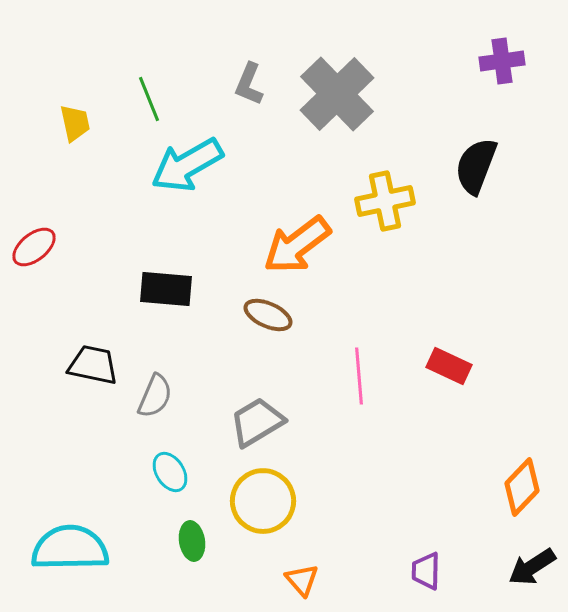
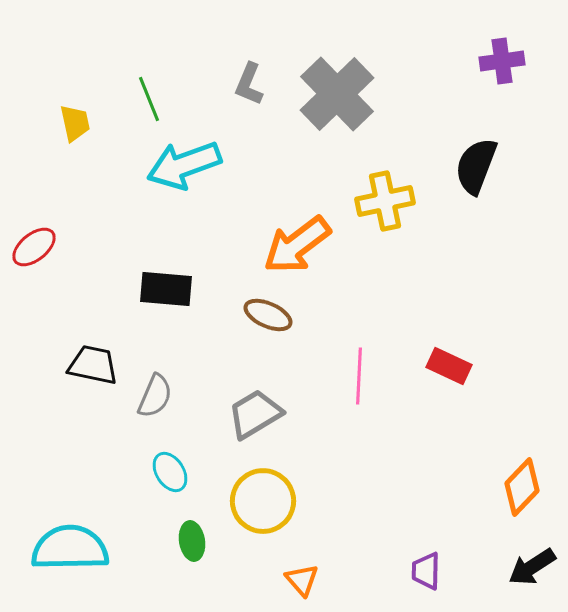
cyan arrow: moved 3 px left; rotated 10 degrees clockwise
pink line: rotated 8 degrees clockwise
gray trapezoid: moved 2 px left, 8 px up
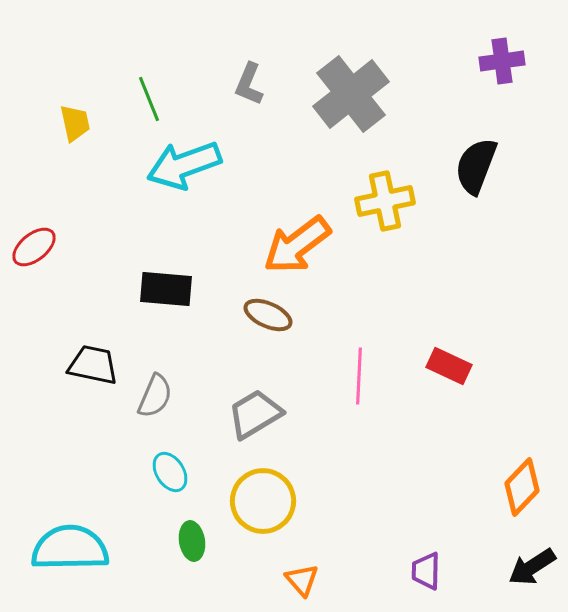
gray cross: moved 14 px right; rotated 6 degrees clockwise
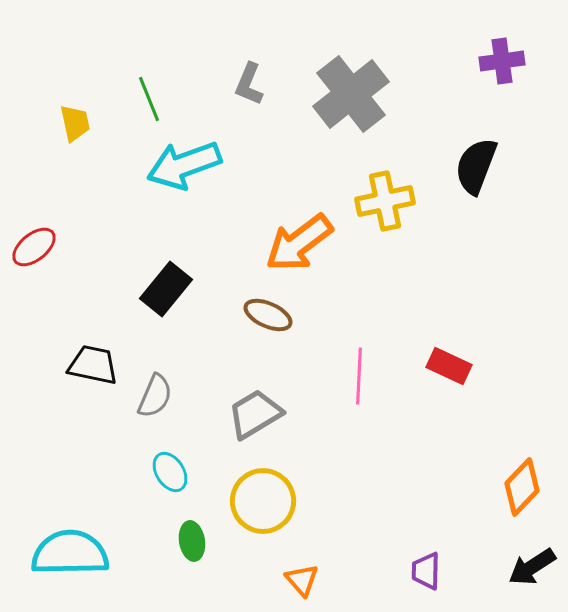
orange arrow: moved 2 px right, 2 px up
black rectangle: rotated 56 degrees counterclockwise
cyan semicircle: moved 5 px down
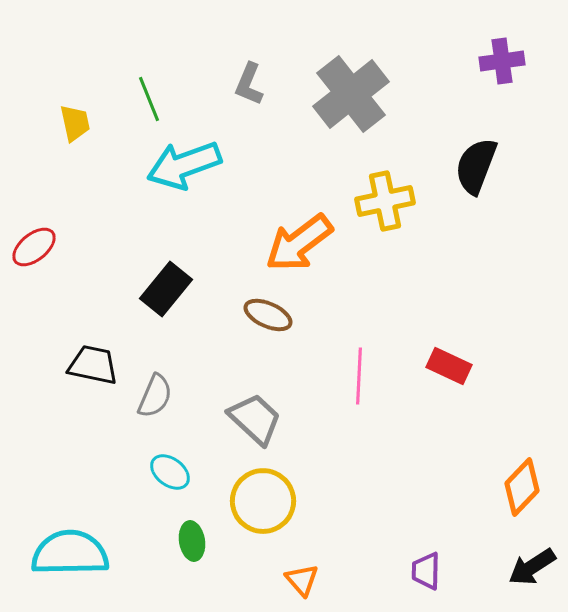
gray trapezoid: moved 5 px down; rotated 74 degrees clockwise
cyan ellipse: rotated 21 degrees counterclockwise
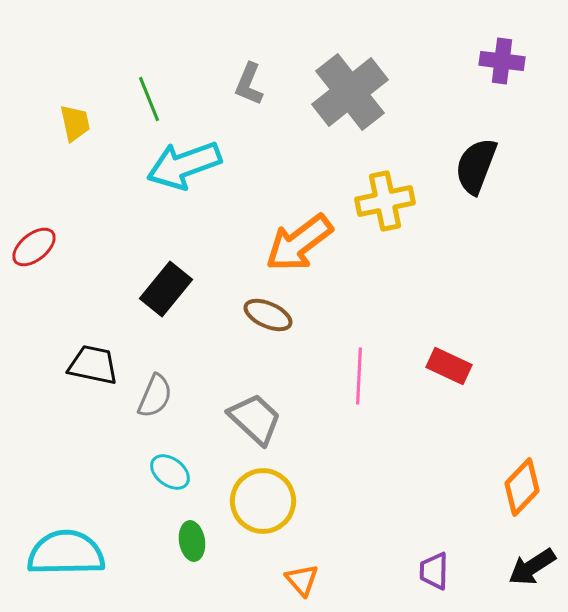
purple cross: rotated 15 degrees clockwise
gray cross: moved 1 px left, 2 px up
cyan semicircle: moved 4 px left
purple trapezoid: moved 8 px right
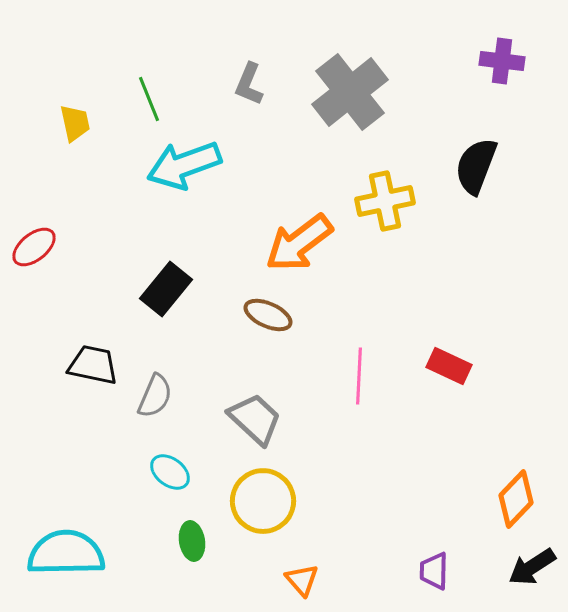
orange diamond: moved 6 px left, 12 px down
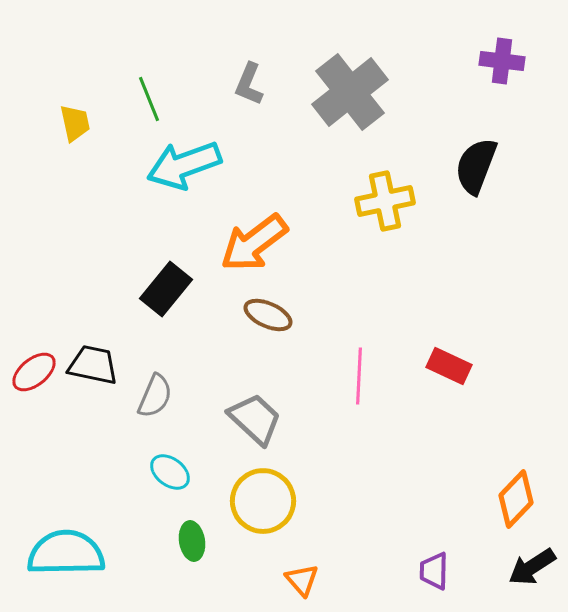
orange arrow: moved 45 px left
red ellipse: moved 125 px down
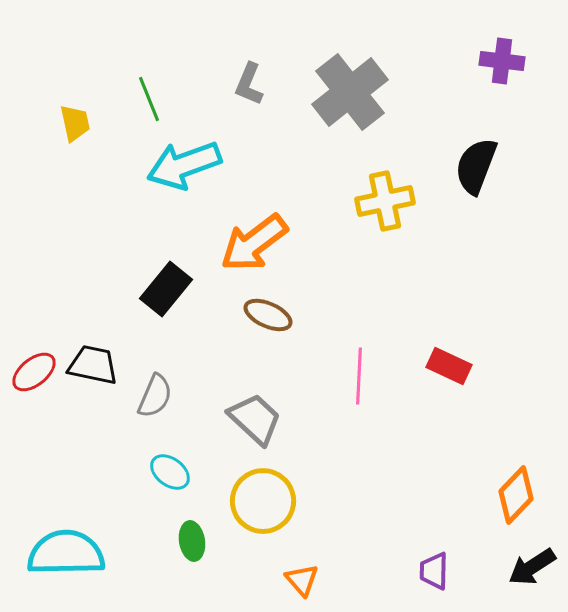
orange diamond: moved 4 px up
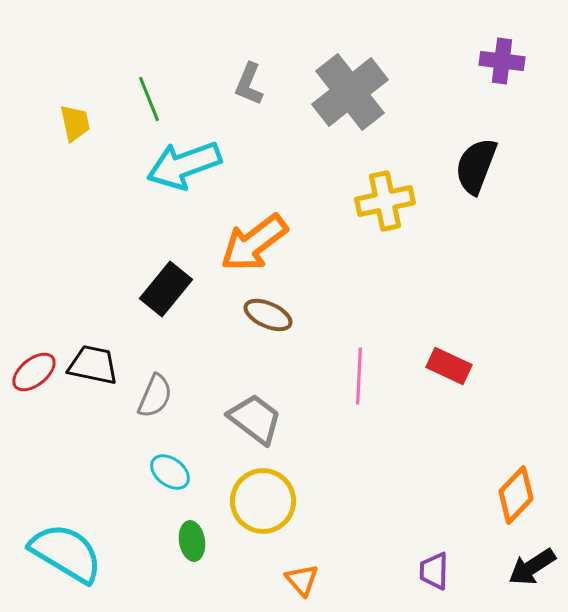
gray trapezoid: rotated 6 degrees counterclockwise
cyan semicircle: rotated 32 degrees clockwise
